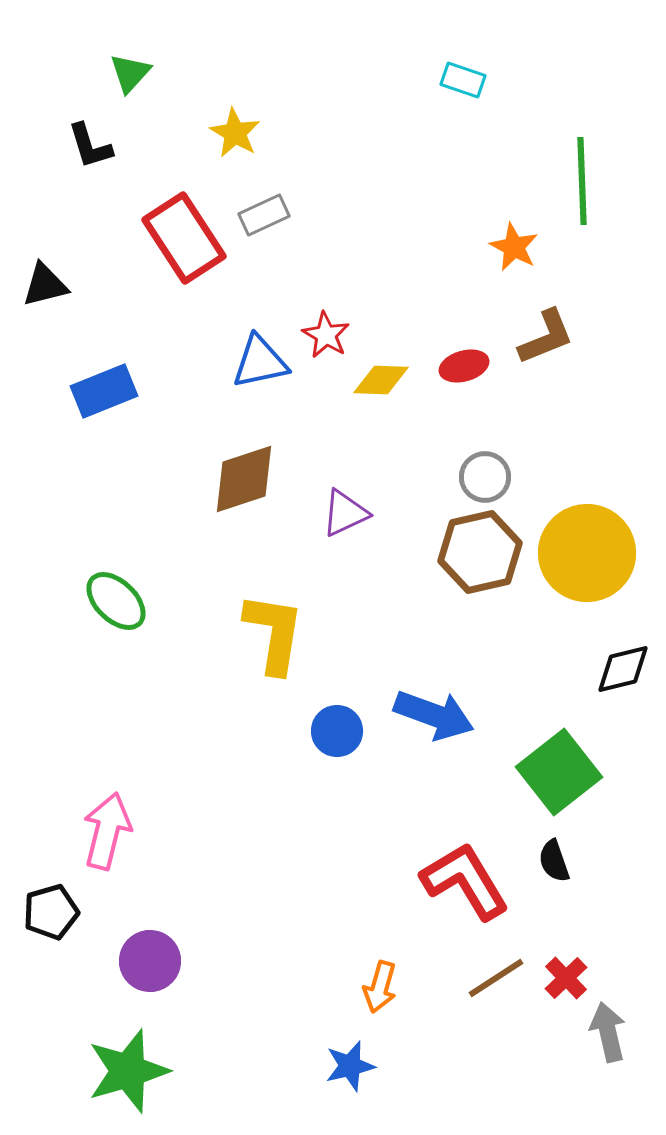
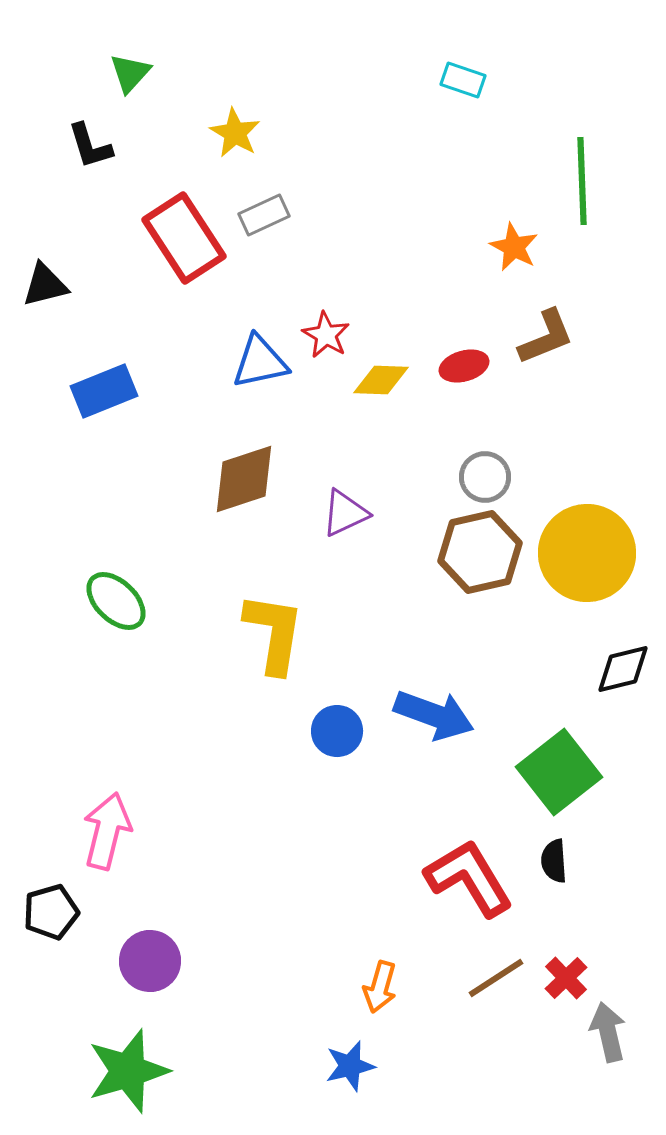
black semicircle: rotated 15 degrees clockwise
red L-shape: moved 4 px right, 3 px up
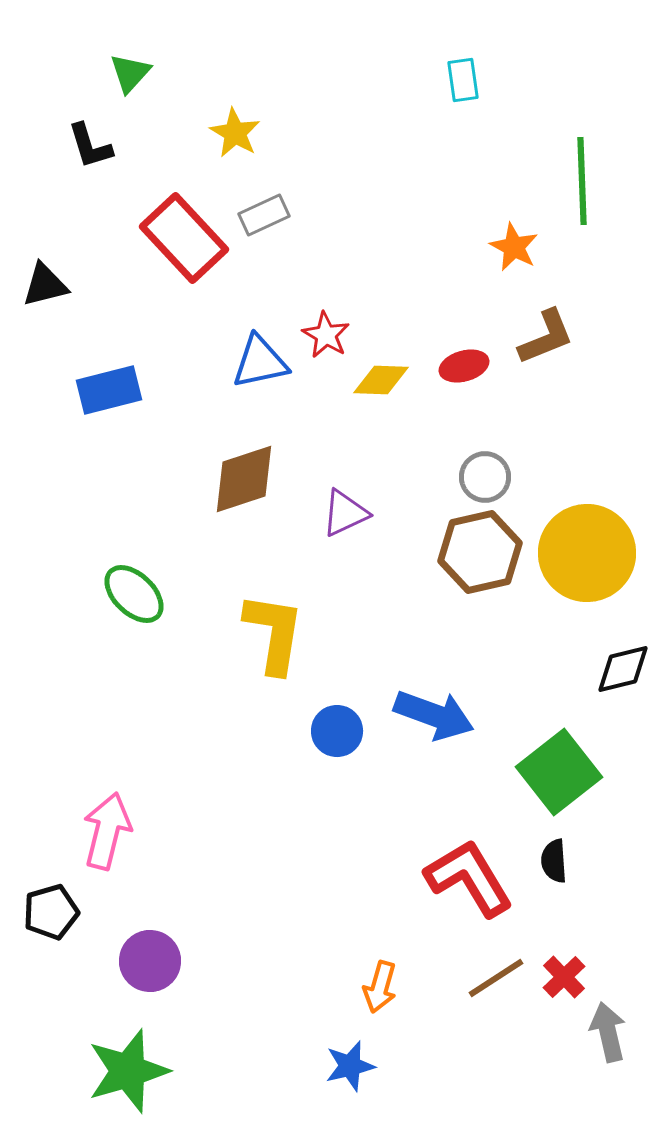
cyan rectangle: rotated 63 degrees clockwise
red rectangle: rotated 10 degrees counterclockwise
blue rectangle: moved 5 px right, 1 px up; rotated 8 degrees clockwise
green ellipse: moved 18 px right, 7 px up
red cross: moved 2 px left, 1 px up
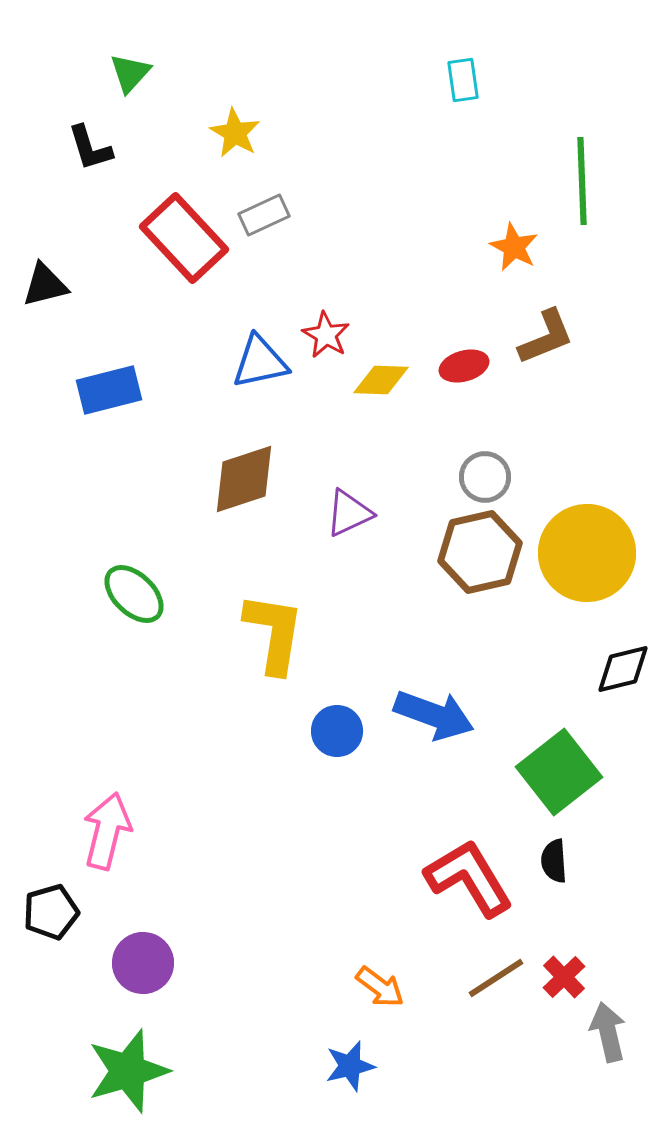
black L-shape: moved 2 px down
purple triangle: moved 4 px right
purple circle: moved 7 px left, 2 px down
orange arrow: rotated 69 degrees counterclockwise
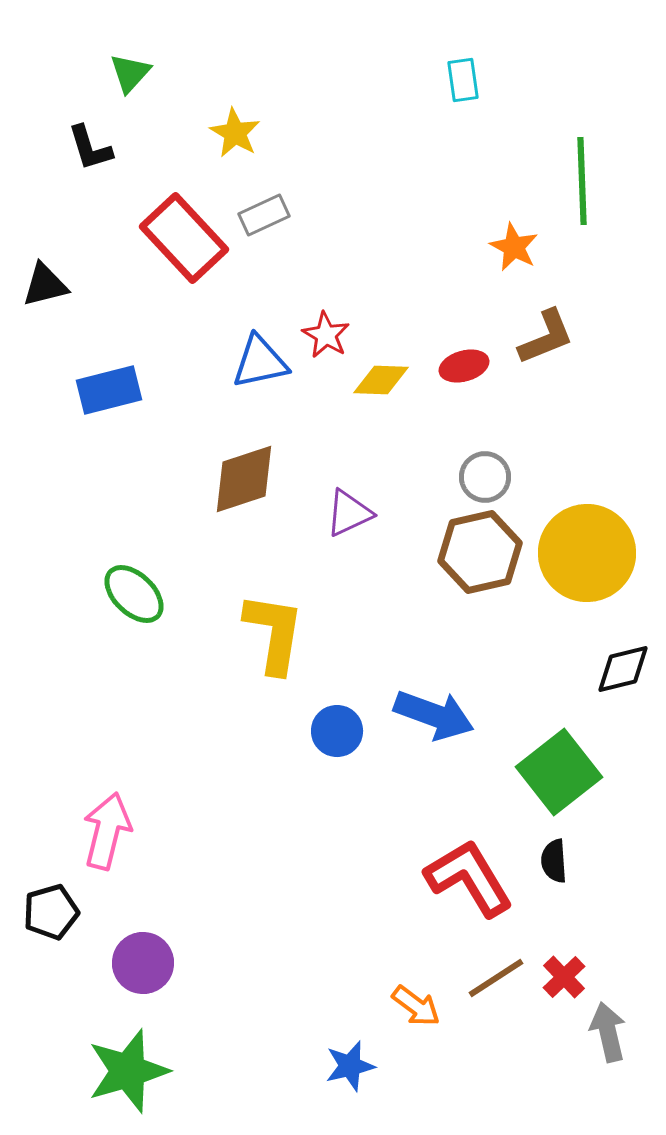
orange arrow: moved 36 px right, 19 px down
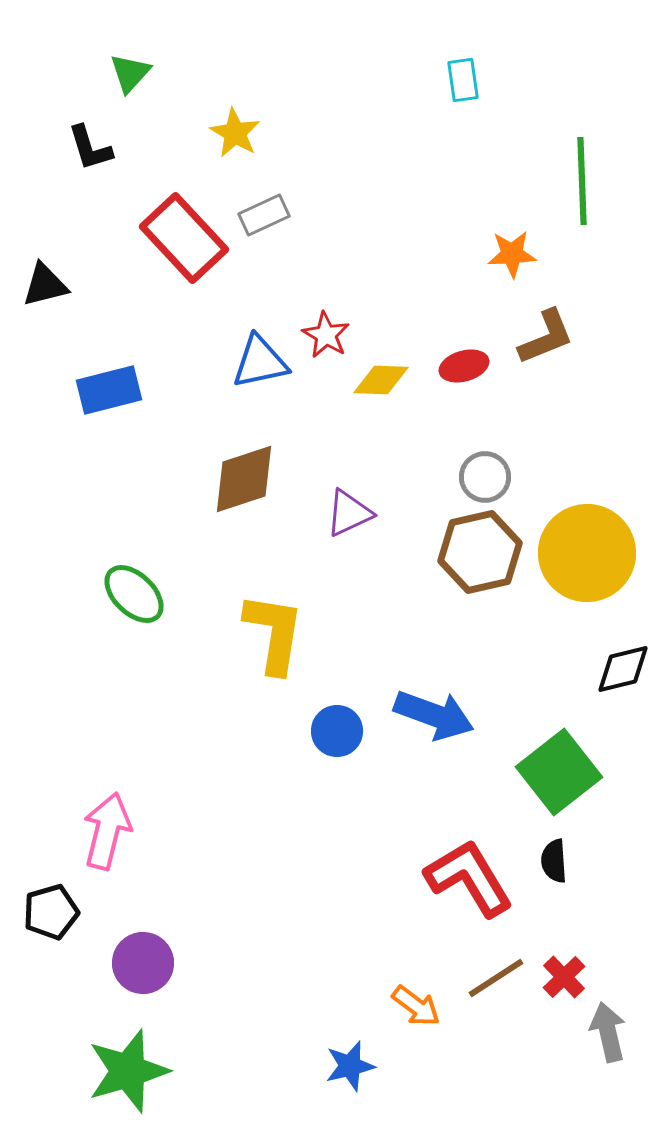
orange star: moved 2 px left, 7 px down; rotated 30 degrees counterclockwise
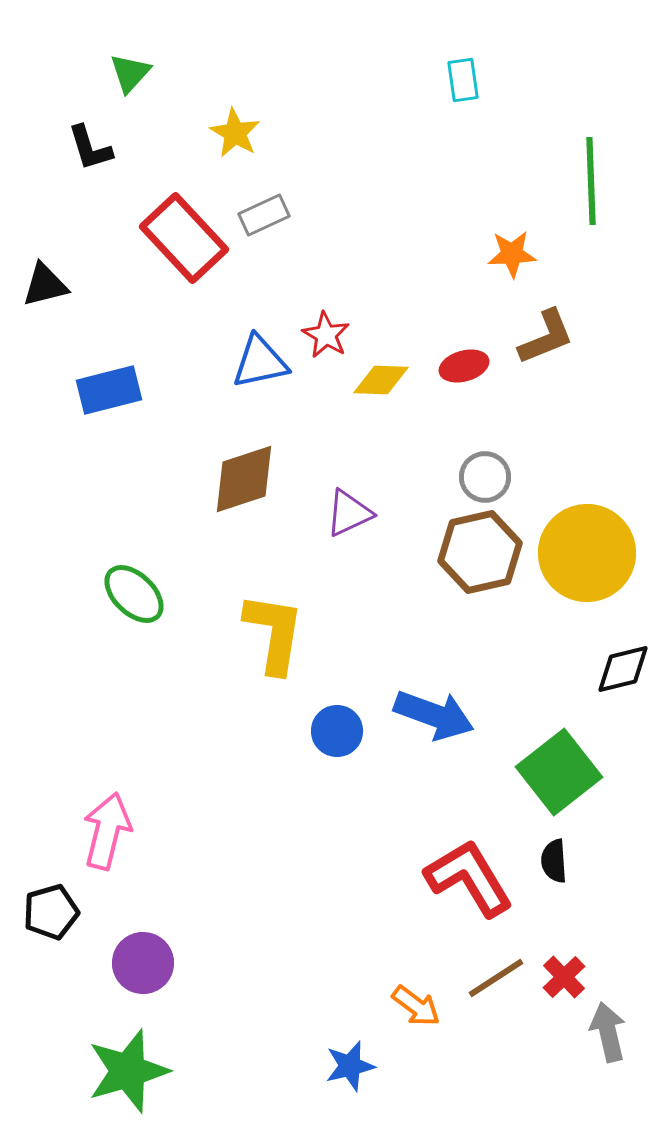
green line: moved 9 px right
